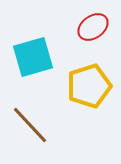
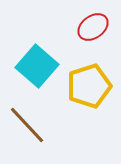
cyan square: moved 4 px right, 9 px down; rotated 33 degrees counterclockwise
brown line: moved 3 px left
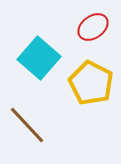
cyan square: moved 2 px right, 8 px up
yellow pentagon: moved 2 px right, 3 px up; rotated 27 degrees counterclockwise
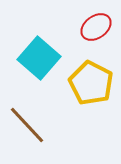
red ellipse: moved 3 px right
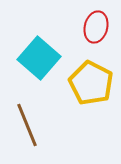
red ellipse: rotated 40 degrees counterclockwise
brown line: rotated 21 degrees clockwise
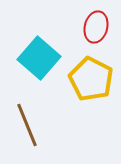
yellow pentagon: moved 4 px up
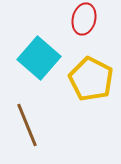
red ellipse: moved 12 px left, 8 px up
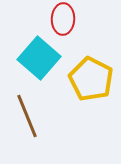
red ellipse: moved 21 px left; rotated 12 degrees counterclockwise
brown line: moved 9 px up
